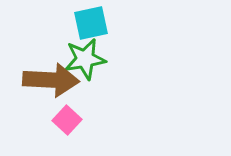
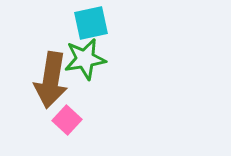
brown arrow: rotated 96 degrees clockwise
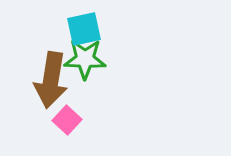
cyan square: moved 7 px left, 6 px down
green star: rotated 12 degrees clockwise
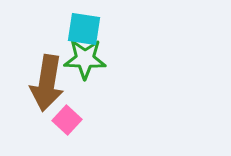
cyan square: rotated 21 degrees clockwise
brown arrow: moved 4 px left, 3 px down
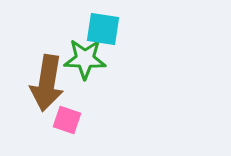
cyan square: moved 19 px right
pink square: rotated 24 degrees counterclockwise
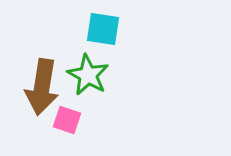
green star: moved 3 px right, 16 px down; rotated 27 degrees clockwise
brown arrow: moved 5 px left, 4 px down
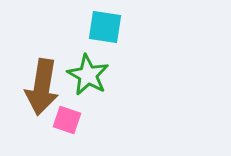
cyan square: moved 2 px right, 2 px up
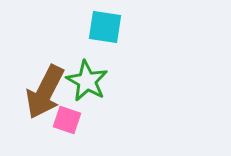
green star: moved 1 px left, 6 px down
brown arrow: moved 3 px right, 5 px down; rotated 18 degrees clockwise
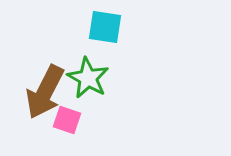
green star: moved 1 px right, 3 px up
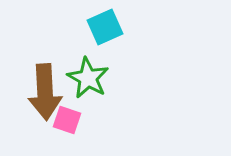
cyan square: rotated 33 degrees counterclockwise
brown arrow: rotated 30 degrees counterclockwise
